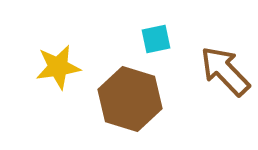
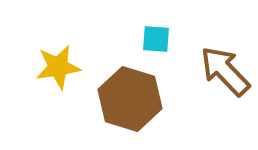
cyan square: rotated 16 degrees clockwise
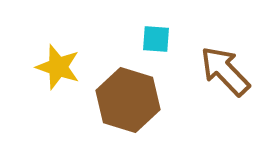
yellow star: rotated 27 degrees clockwise
brown hexagon: moved 2 px left, 1 px down
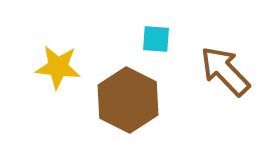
yellow star: rotated 12 degrees counterclockwise
brown hexagon: rotated 10 degrees clockwise
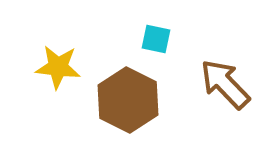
cyan square: rotated 8 degrees clockwise
brown arrow: moved 13 px down
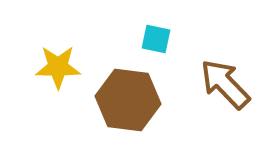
yellow star: rotated 6 degrees counterclockwise
brown hexagon: rotated 20 degrees counterclockwise
